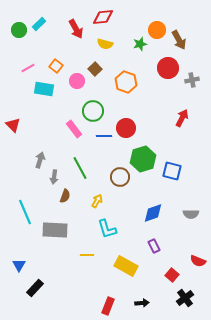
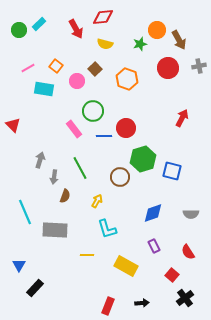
gray cross at (192, 80): moved 7 px right, 14 px up
orange hexagon at (126, 82): moved 1 px right, 3 px up
red semicircle at (198, 261): moved 10 px left, 9 px up; rotated 35 degrees clockwise
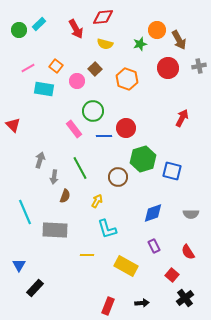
brown circle at (120, 177): moved 2 px left
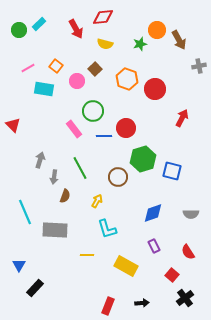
red circle at (168, 68): moved 13 px left, 21 px down
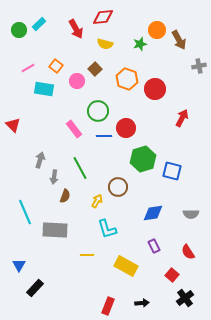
green circle at (93, 111): moved 5 px right
brown circle at (118, 177): moved 10 px down
blue diamond at (153, 213): rotated 10 degrees clockwise
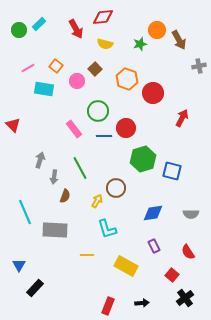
red circle at (155, 89): moved 2 px left, 4 px down
brown circle at (118, 187): moved 2 px left, 1 px down
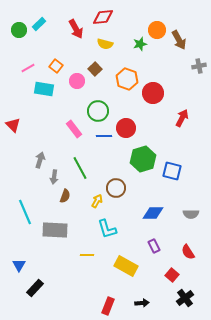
blue diamond at (153, 213): rotated 10 degrees clockwise
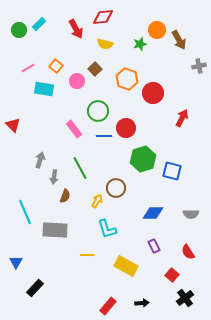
blue triangle at (19, 265): moved 3 px left, 3 px up
red rectangle at (108, 306): rotated 18 degrees clockwise
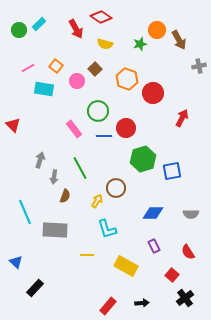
red diamond at (103, 17): moved 2 px left; rotated 40 degrees clockwise
blue square at (172, 171): rotated 24 degrees counterclockwise
blue triangle at (16, 262): rotated 16 degrees counterclockwise
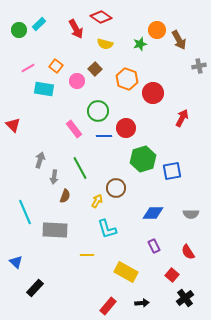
yellow rectangle at (126, 266): moved 6 px down
